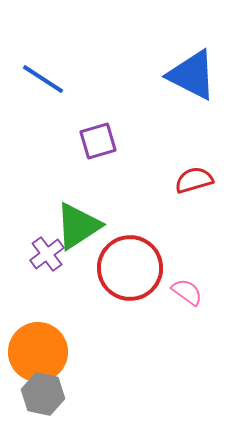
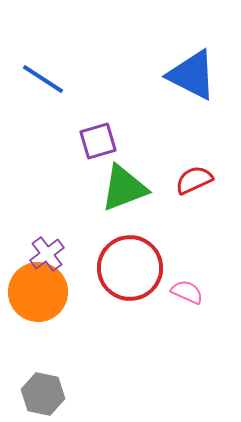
red semicircle: rotated 9 degrees counterclockwise
green triangle: moved 46 px right, 38 px up; rotated 12 degrees clockwise
pink semicircle: rotated 12 degrees counterclockwise
orange circle: moved 60 px up
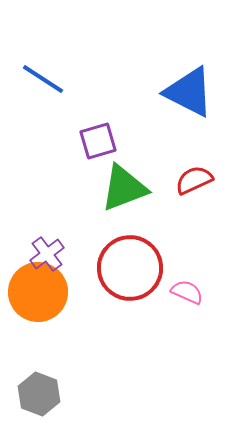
blue triangle: moved 3 px left, 17 px down
gray hexagon: moved 4 px left; rotated 9 degrees clockwise
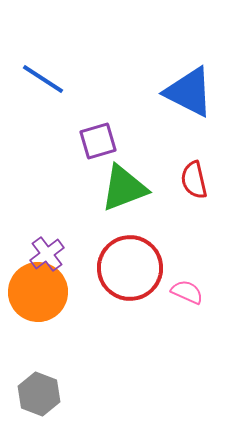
red semicircle: rotated 78 degrees counterclockwise
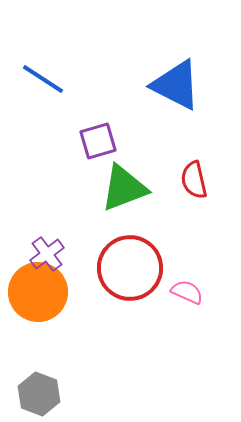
blue triangle: moved 13 px left, 7 px up
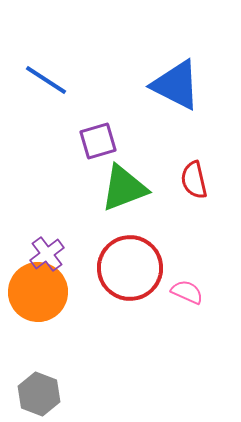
blue line: moved 3 px right, 1 px down
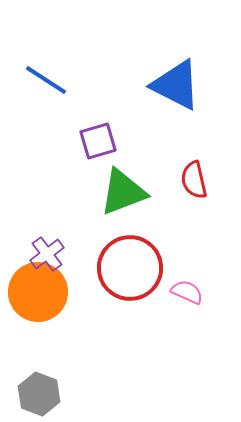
green triangle: moved 1 px left, 4 px down
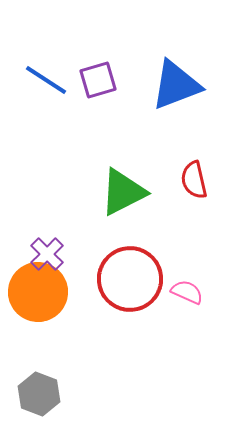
blue triangle: rotated 48 degrees counterclockwise
purple square: moved 61 px up
green triangle: rotated 6 degrees counterclockwise
purple cross: rotated 8 degrees counterclockwise
red circle: moved 11 px down
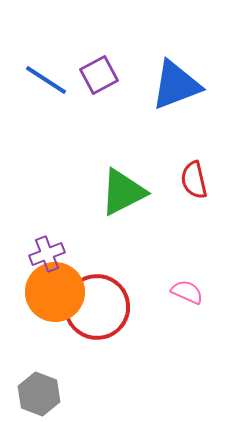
purple square: moved 1 px right, 5 px up; rotated 12 degrees counterclockwise
purple cross: rotated 24 degrees clockwise
red circle: moved 33 px left, 28 px down
orange circle: moved 17 px right
